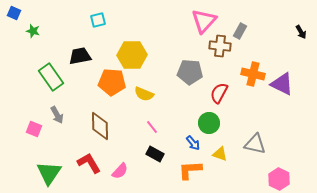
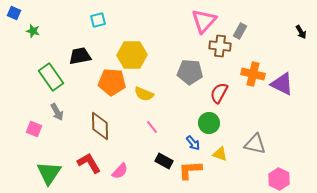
gray arrow: moved 3 px up
black rectangle: moved 9 px right, 7 px down
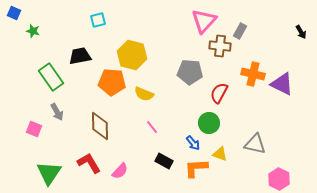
yellow hexagon: rotated 16 degrees clockwise
orange L-shape: moved 6 px right, 2 px up
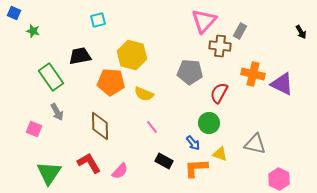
orange pentagon: moved 1 px left
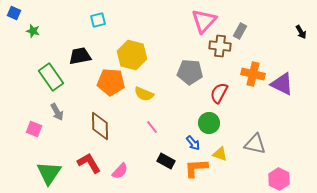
black rectangle: moved 2 px right
